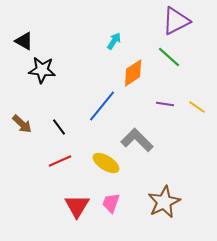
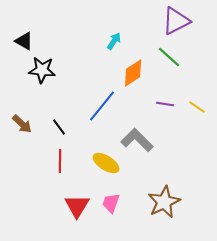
red line: rotated 65 degrees counterclockwise
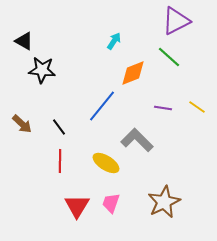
orange diamond: rotated 12 degrees clockwise
purple line: moved 2 px left, 4 px down
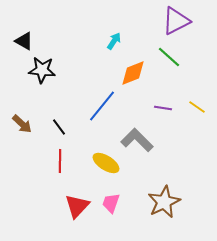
red triangle: rotated 12 degrees clockwise
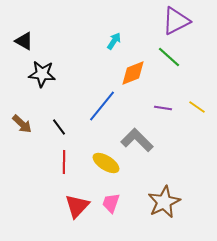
black star: moved 4 px down
red line: moved 4 px right, 1 px down
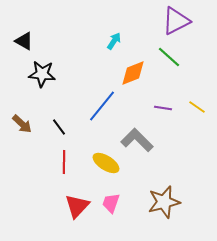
brown star: rotated 12 degrees clockwise
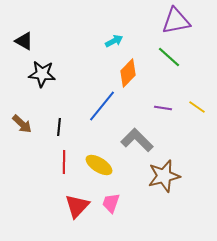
purple triangle: rotated 16 degrees clockwise
cyan arrow: rotated 30 degrees clockwise
orange diamond: moved 5 px left; rotated 24 degrees counterclockwise
black line: rotated 42 degrees clockwise
yellow ellipse: moved 7 px left, 2 px down
brown star: moved 26 px up
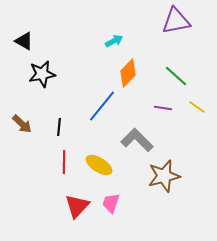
green line: moved 7 px right, 19 px down
black star: rotated 16 degrees counterclockwise
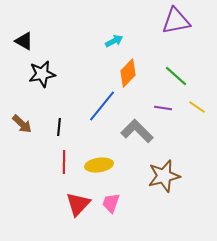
gray L-shape: moved 9 px up
yellow ellipse: rotated 40 degrees counterclockwise
red triangle: moved 1 px right, 2 px up
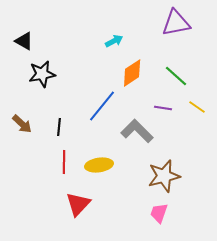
purple triangle: moved 2 px down
orange diamond: moved 4 px right; rotated 12 degrees clockwise
pink trapezoid: moved 48 px right, 10 px down
